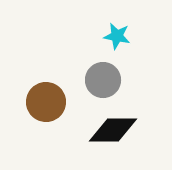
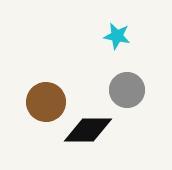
gray circle: moved 24 px right, 10 px down
black diamond: moved 25 px left
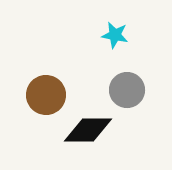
cyan star: moved 2 px left, 1 px up
brown circle: moved 7 px up
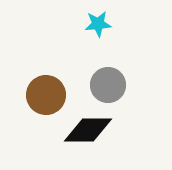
cyan star: moved 17 px left, 11 px up; rotated 16 degrees counterclockwise
gray circle: moved 19 px left, 5 px up
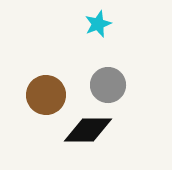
cyan star: rotated 16 degrees counterclockwise
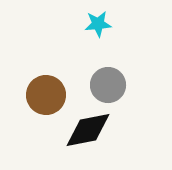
cyan star: rotated 16 degrees clockwise
black diamond: rotated 12 degrees counterclockwise
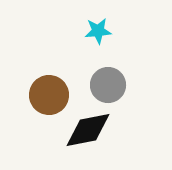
cyan star: moved 7 px down
brown circle: moved 3 px right
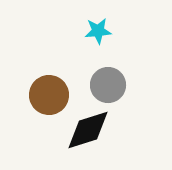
black diamond: rotated 6 degrees counterclockwise
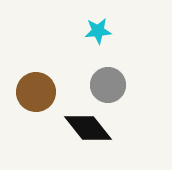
brown circle: moved 13 px left, 3 px up
black diamond: moved 2 px up; rotated 69 degrees clockwise
